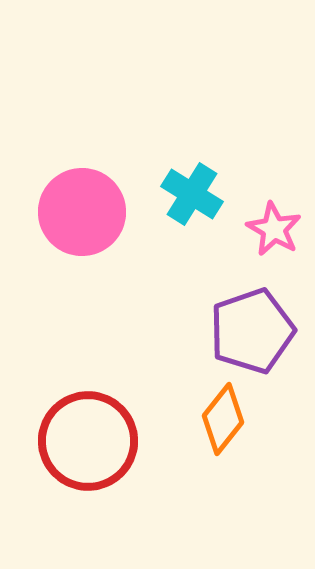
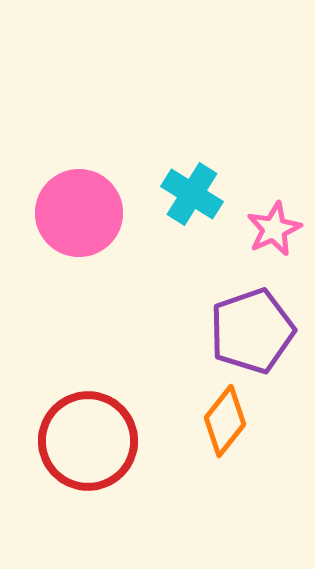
pink circle: moved 3 px left, 1 px down
pink star: rotated 18 degrees clockwise
orange diamond: moved 2 px right, 2 px down
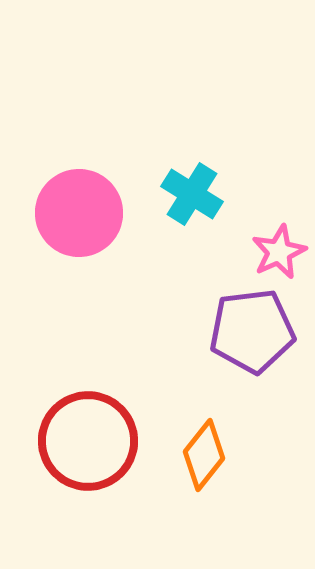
pink star: moved 5 px right, 23 px down
purple pentagon: rotated 12 degrees clockwise
orange diamond: moved 21 px left, 34 px down
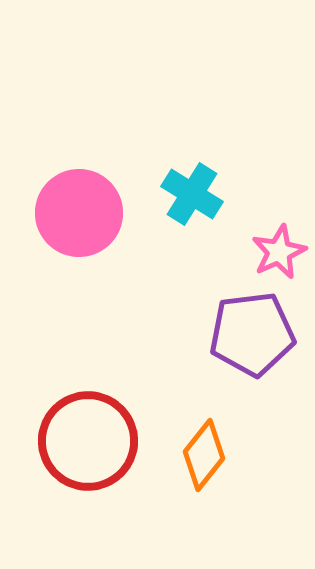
purple pentagon: moved 3 px down
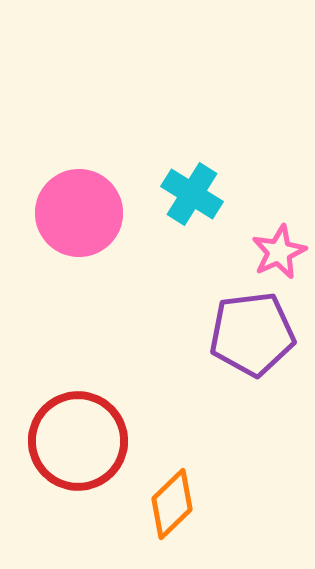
red circle: moved 10 px left
orange diamond: moved 32 px left, 49 px down; rotated 8 degrees clockwise
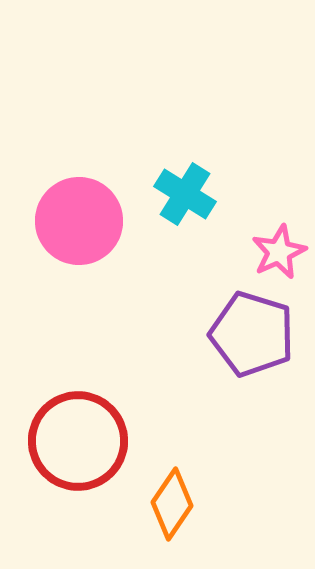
cyan cross: moved 7 px left
pink circle: moved 8 px down
purple pentagon: rotated 24 degrees clockwise
orange diamond: rotated 12 degrees counterclockwise
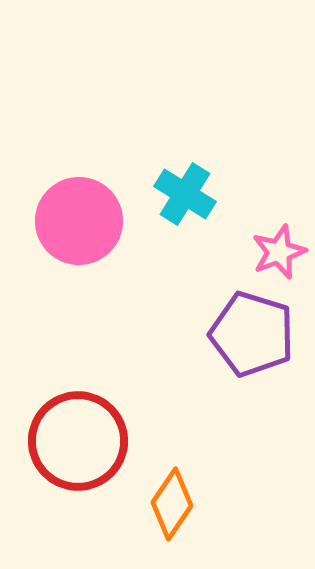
pink star: rotated 4 degrees clockwise
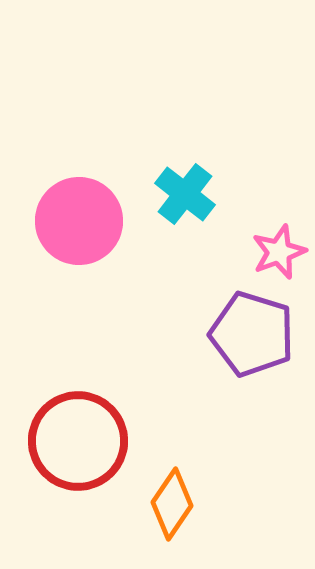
cyan cross: rotated 6 degrees clockwise
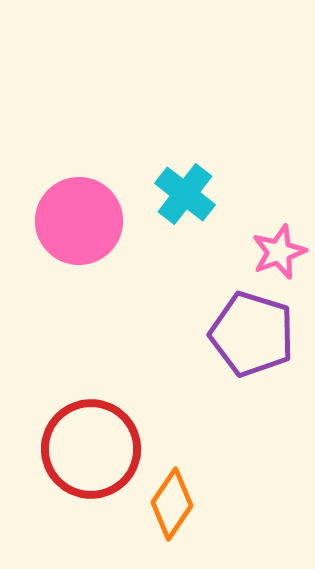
red circle: moved 13 px right, 8 px down
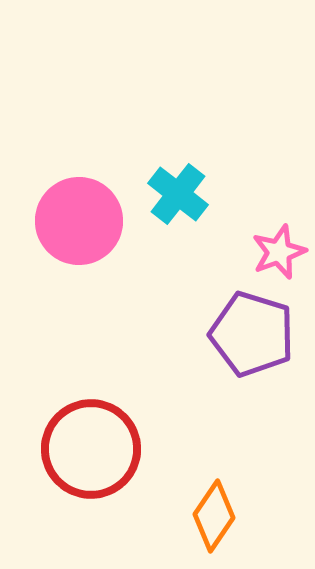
cyan cross: moved 7 px left
orange diamond: moved 42 px right, 12 px down
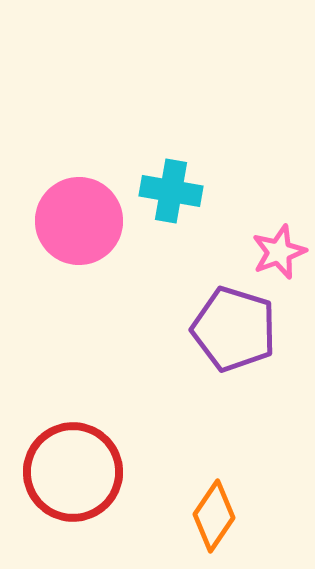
cyan cross: moved 7 px left, 3 px up; rotated 28 degrees counterclockwise
purple pentagon: moved 18 px left, 5 px up
red circle: moved 18 px left, 23 px down
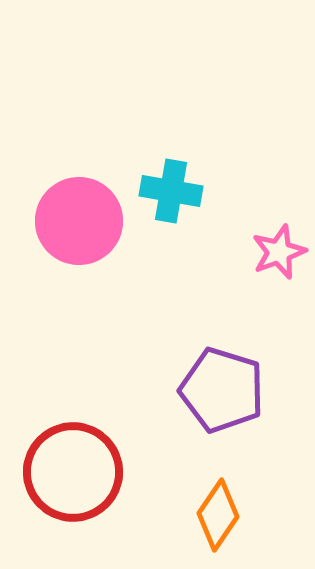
purple pentagon: moved 12 px left, 61 px down
orange diamond: moved 4 px right, 1 px up
